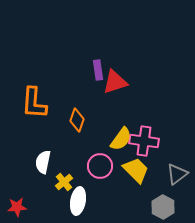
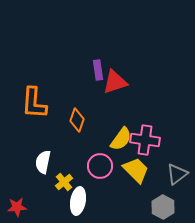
pink cross: moved 1 px right, 1 px up
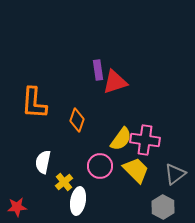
gray triangle: moved 2 px left
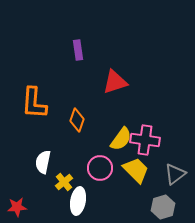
purple rectangle: moved 20 px left, 20 px up
pink circle: moved 2 px down
gray hexagon: rotated 15 degrees clockwise
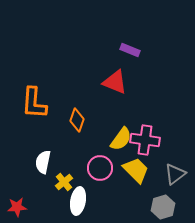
purple rectangle: moved 52 px right; rotated 60 degrees counterclockwise
red triangle: rotated 40 degrees clockwise
